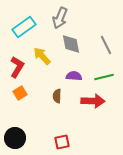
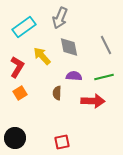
gray diamond: moved 2 px left, 3 px down
brown semicircle: moved 3 px up
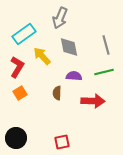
cyan rectangle: moved 7 px down
gray line: rotated 12 degrees clockwise
green line: moved 5 px up
black circle: moved 1 px right
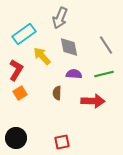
gray line: rotated 18 degrees counterclockwise
red L-shape: moved 1 px left, 3 px down
green line: moved 2 px down
purple semicircle: moved 2 px up
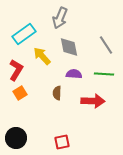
green line: rotated 18 degrees clockwise
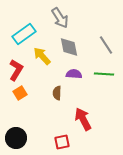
gray arrow: rotated 55 degrees counterclockwise
red arrow: moved 10 px left, 18 px down; rotated 120 degrees counterclockwise
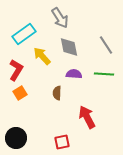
red arrow: moved 4 px right, 2 px up
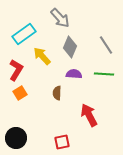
gray arrow: rotated 10 degrees counterclockwise
gray diamond: moved 1 px right; rotated 35 degrees clockwise
red arrow: moved 2 px right, 2 px up
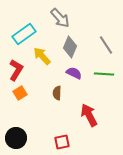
purple semicircle: moved 1 px up; rotated 21 degrees clockwise
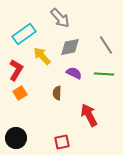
gray diamond: rotated 55 degrees clockwise
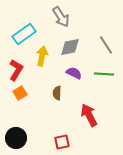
gray arrow: moved 1 px right, 1 px up; rotated 10 degrees clockwise
yellow arrow: rotated 54 degrees clockwise
